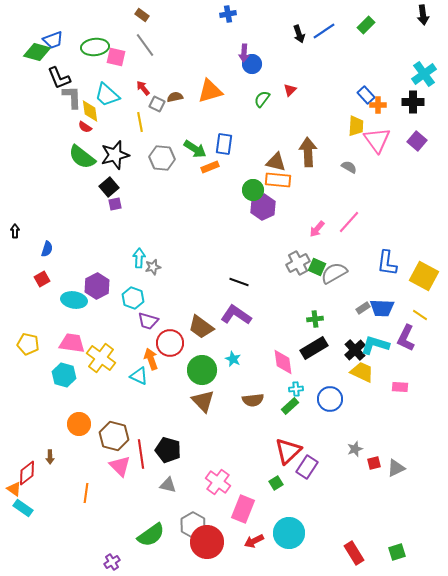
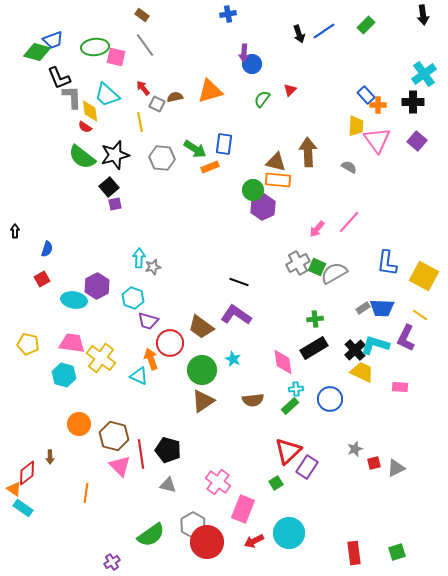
brown triangle at (203, 401): rotated 40 degrees clockwise
red rectangle at (354, 553): rotated 25 degrees clockwise
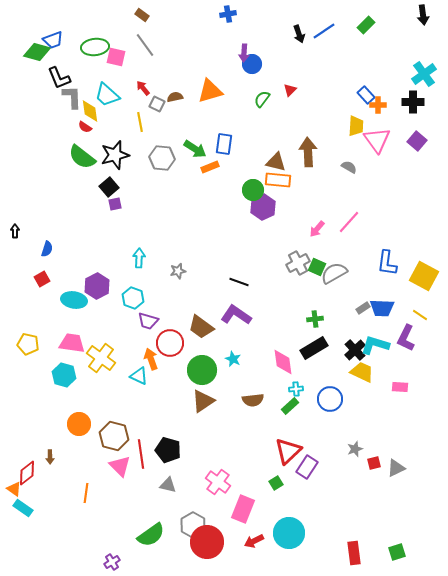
gray star at (153, 267): moved 25 px right, 4 px down
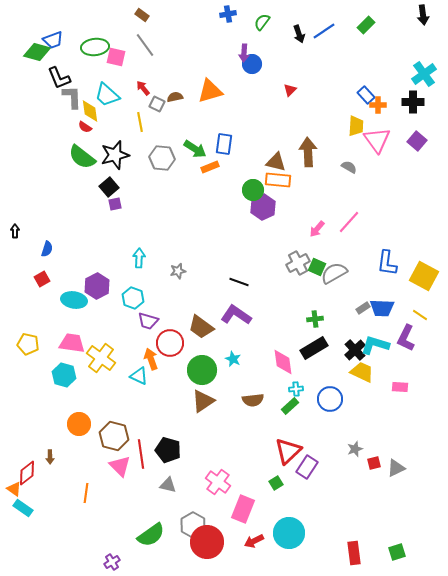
green semicircle at (262, 99): moved 77 px up
